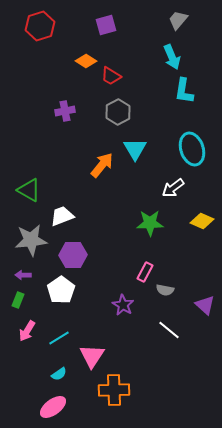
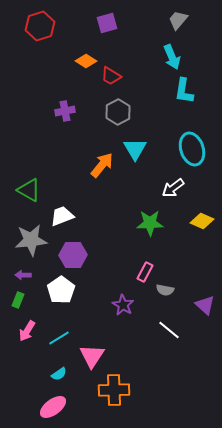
purple square: moved 1 px right, 2 px up
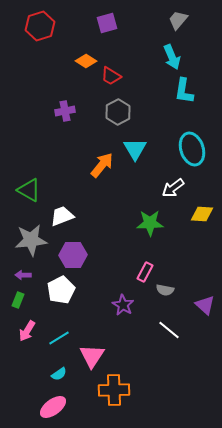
yellow diamond: moved 7 px up; rotated 20 degrees counterclockwise
white pentagon: rotated 8 degrees clockwise
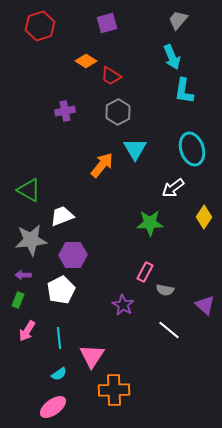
yellow diamond: moved 2 px right, 3 px down; rotated 60 degrees counterclockwise
cyan line: rotated 65 degrees counterclockwise
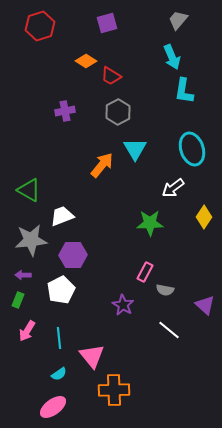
pink triangle: rotated 12 degrees counterclockwise
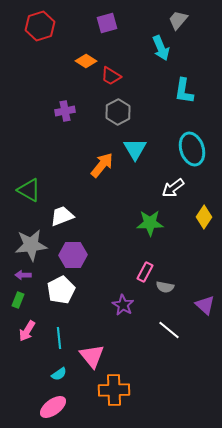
cyan arrow: moved 11 px left, 9 px up
gray star: moved 5 px down
gray semicircle: moved 3 px up
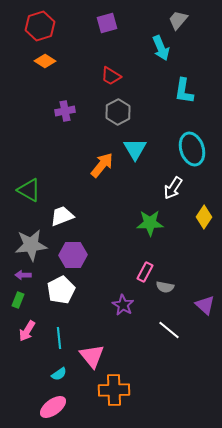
orange diamond: moved 41 px left
white arrow: rotated 20 degrees counterclockwise
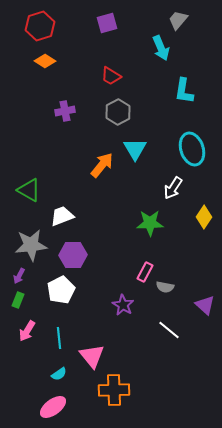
purple arrow: moved 4 px left, 1 px down; rotated 63 degrees counterclockwise
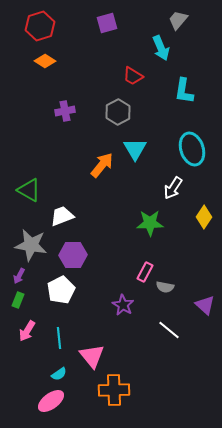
red trapezoid: moved 22 px right
gray star: rotated 16 degrees clockwise
pink ellipse: moved 2 px left, 6 px up
